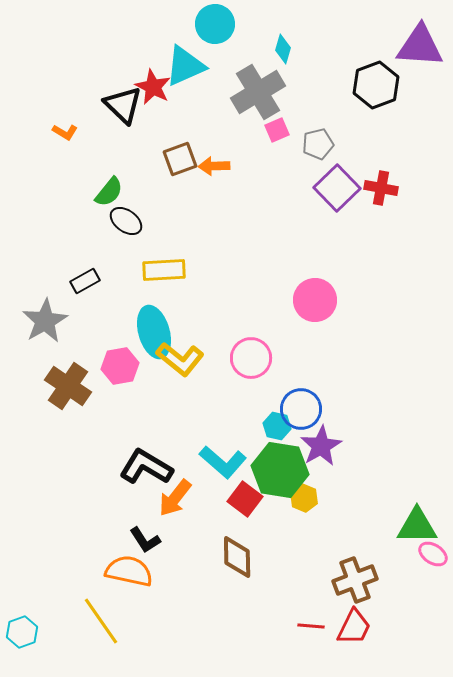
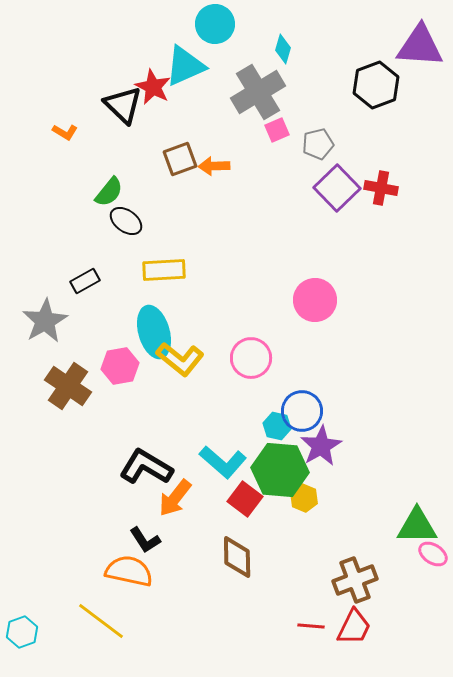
blue circle at (301, 409): moved 1 px right, 2 px down
green hexagon at (280, 470): rotated 4 degrees counterclockwise
yellow line at (101, 621): rotated 18 degrees counterclockwise
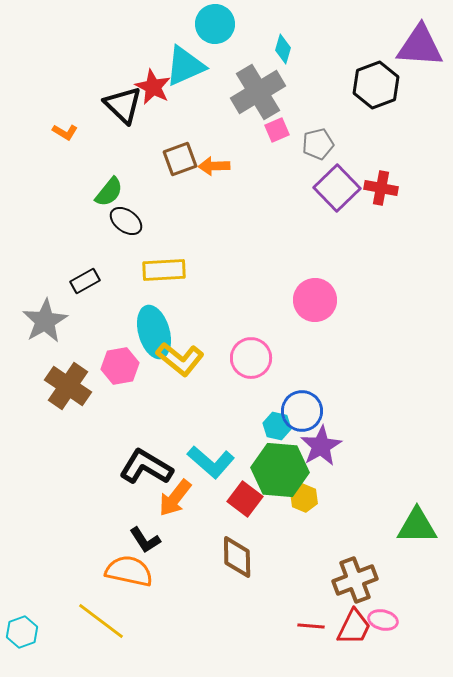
cyan L-shape at (223, 462): moved 12 px left
pink ellipse at (433, 554): moved 50 px left, 66 px down; rotated 20 degrees counterclockwise
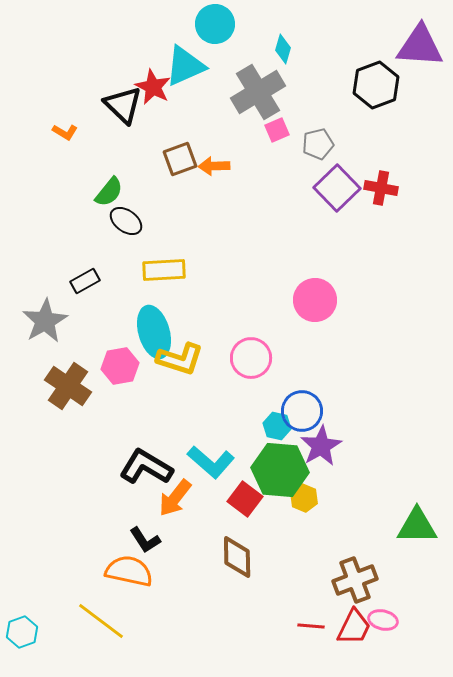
yellow L-shape at (180, 359): rotated 21 degrees counterclockwise
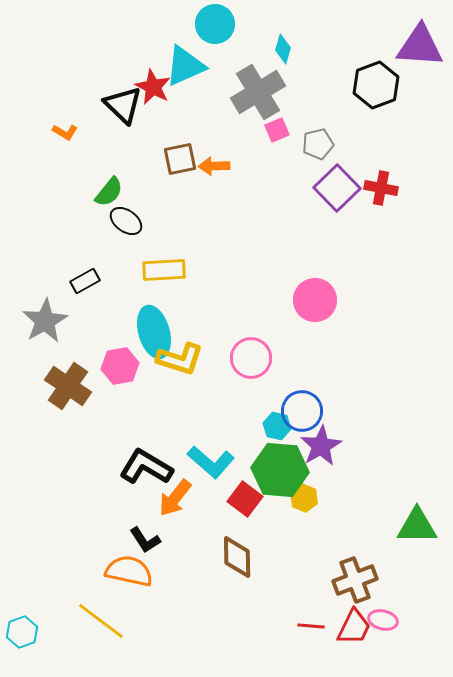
brown square at (180, 159): rotated 8 degrees clockwise
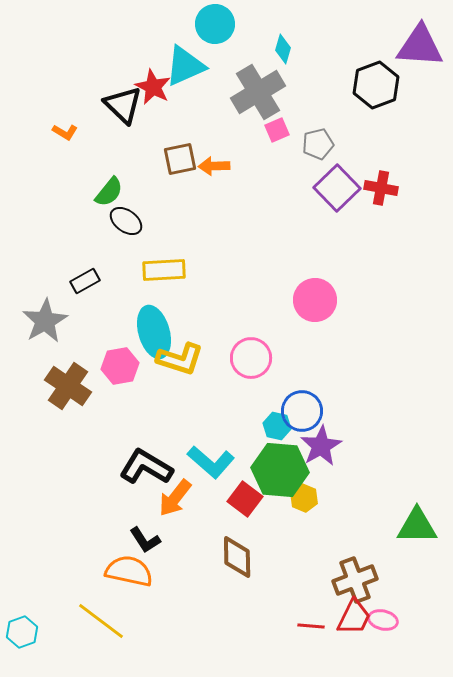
red trapezoid at (354, 627): moved 10 px up
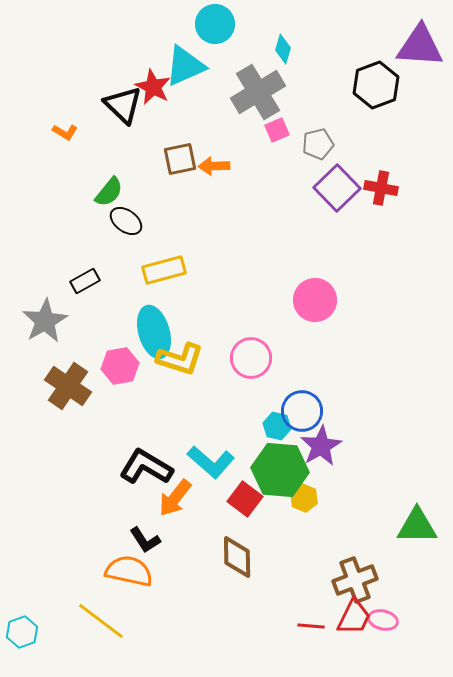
yellow rectangle at (164, 270): rotated 12 degrees counterclockwise
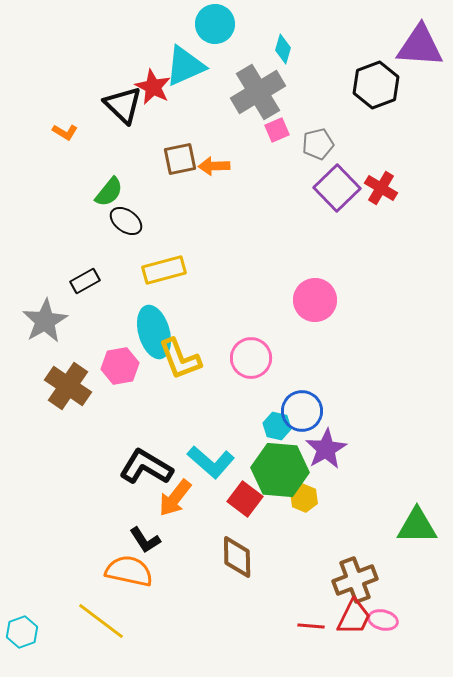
red cross at (381, 188): rotated 20 degrees clockwise
yellow L-shape at (180, 359): rotated 51 degrees clockwise
purple star at (321, 446): moved 5 px right, 3 px down
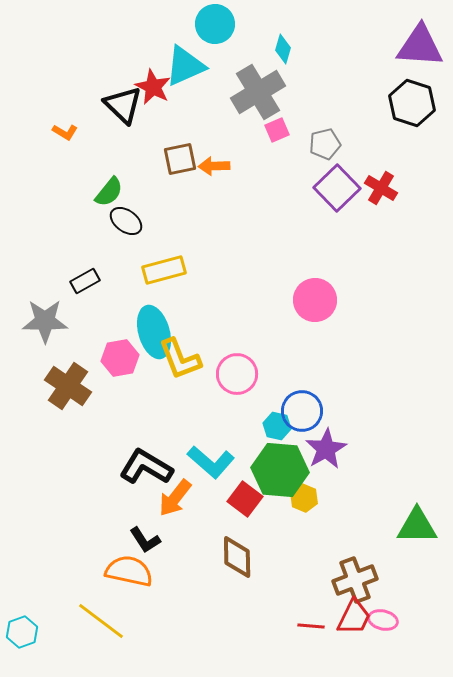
black hexagon at (376, 85): moved 36 px right, 18 px down; rotated 21 degrees counterclockwise
gray pentagon at (318, 144): moved 7 px right
gray star at (45, 321): rotated 30 degrees clockwise
pink circle at (251, 358): moved 14 px left, 16 px down
pink hexagon at (120, 366): moved 8 px up
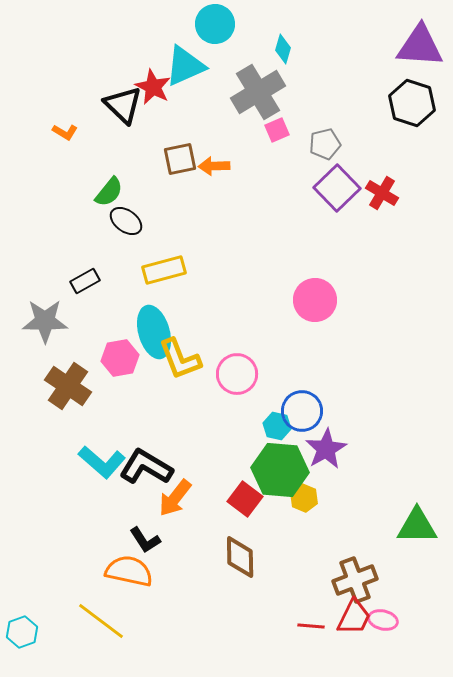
red cross at (381, 188): moved 1 px right, 5 px down
cyan L-shape at (211, 462): moved 109 px left
brown diamond at (237, 557): moved 3 px right
